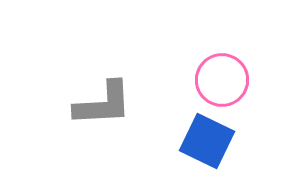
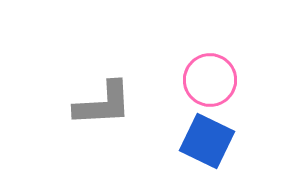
pink circle: moved 12 px left
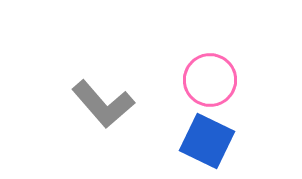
gray L-shape: rotated 52 degrees clockwise
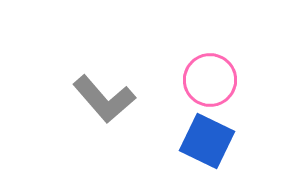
gray L-shape: moved 1 px right, 5 px up
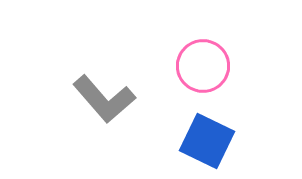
pink circle: moved 7 px left, 14 px up
